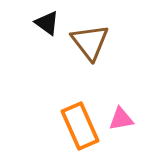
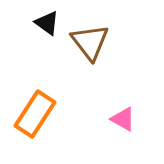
pink triangle: moved 2 px right; rotated 40 degrees clockwise
orange rectangle: moved 45 px left, 12 px up; rotated 57 degrees clockwise
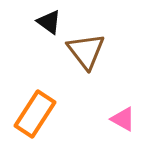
black triangle: moved 2 px right, 1 px up
brown triangle: moved 4 px left, 9 px down
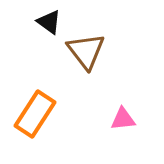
pink triangle: rotated 36 degrees counterclockwise
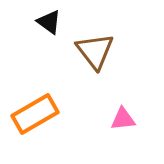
brown triangle: moved 9 px right
orange rectangle: rotated 27 degrees clockwise
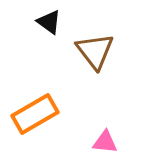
pink triangle: moved 18 px left, 23 px down; rotated 12 degrees clockwise
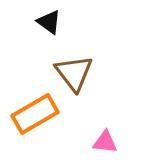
brown triangle: moved 21 px left, 22 px down
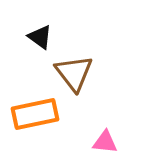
black triangle: moved 9 px left, 15 px down
orange rectangle: rotated 18 degrees clockwise
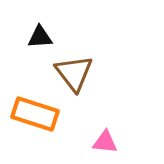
black triangle: rotated 40 degrees counterclockwise
orange rectangle: rotated 30 degrees clockwise
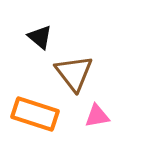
black triangle: rotated 44 degrees clockwise
pink triangle: moved 8 px left, 26 px up; rotated 16 degrees counterclockwise
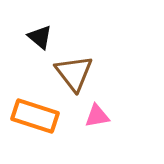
orange rectangle: moved 2 px down
